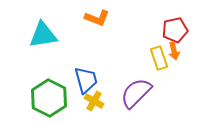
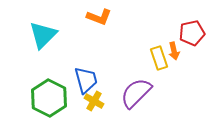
orange L-shape: moved 2 px right, 1 px up
red pentagon: moved 17 px right, 3 px down
cyan triangle: rotated 36 degrees counterclockwise
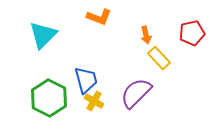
orange arrow: moved 28 px left, 16 px up
yellow rectangle: rotated 25 degrees counterclockwise
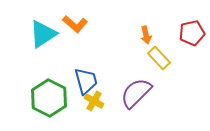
orange L-shape: moved 24 px left, 7 px down; rotated 20 degrees clockwise
cyan triangle: moved 1 px up; rotated 12 degrees clockwise
blue trapezoid: moved 1 px down
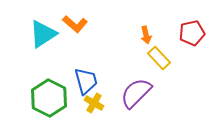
yellow cross: moved 2 px down
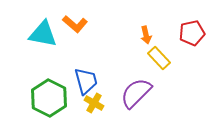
cyan triangle: rotated 44 degrees clockwise
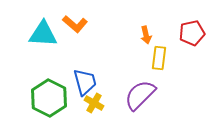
cyan triangle: rotated 8 degrees counterclockwise
yellow rectangle: rotated 50 degrees clockwise
blue trapezoid: moved 1 px left, 1 px down
purple semicircle: moved 4 px right, 2 px down
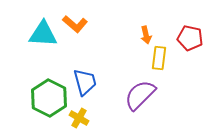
red pentagon: moved 2 px left, 5 px down; rotated 25 degrees clockwise
yellow cross: moved 15 px left, 15 px down
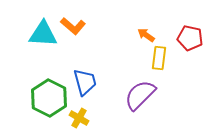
orange L-shape: moved 2 px left, 2 px down
orange arrow: rotated 138 degrees clockwise
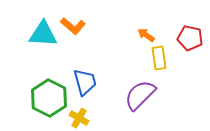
yellow rectangle: rotated 15 degrees counterclockwise
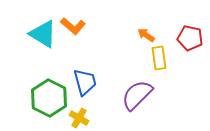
cyan triangle: rotated 28 degrees clockwise
purple semicircle: moved 3 px left
